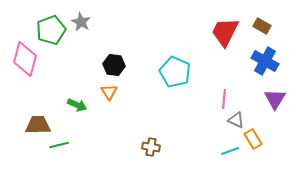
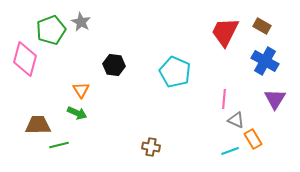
orange triangle: moved 28 px left, 2 px up
green arrow: moved 8 px down
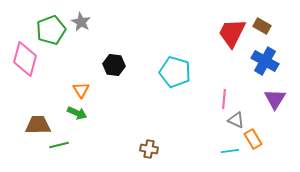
red trapezoid: moved 7 px right, 1 px down
cyan pentagon: rotated 8 degrees counterclockwise
brown cross: moved 2 px left, 2 px down
cyan line: rotated 12 degrees clockwise
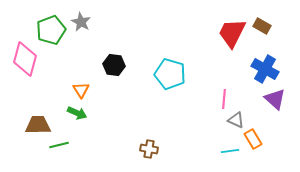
blue cross: moved 8 px down
cyan pentagon: moved 5 px left, 2 px down
purple triangle: rotated 20 degrees counterclockwise
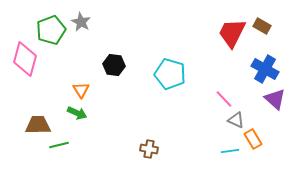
pink line: rotated 48 degrees counterclockwise
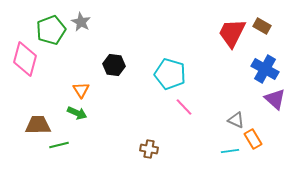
pink line: moved 40 px left, 8 px down
